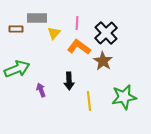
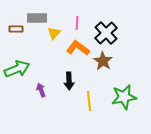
orange L-shape: moved 1 px left, 1 px down
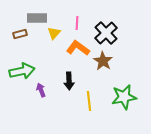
brown rectangle: moved 4 px right, 5 px down; rotated 16 degrees counterclockwise
green arrow: moved 5 px right, 2 px down; rotated 10 degrees clockwise
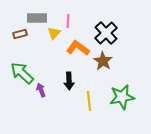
pink line: moved 9 px left, 2 px up
green arrow: moved 2 px down; rotated 125 degrees counterclockwise
green star: moved 2 px left
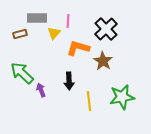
black cross: moved 4 px up
orange L-shape: rotated 20 degrees counterclockwise
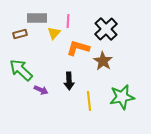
green arrow: moved 1 px left, 3 px up
purple arrow: rotated 136 degrees clockwise
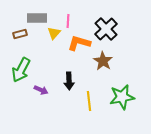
orange L-shape: moved 1 px right, 5 px up
green arrow: rotated 105 degrees counterclockwise
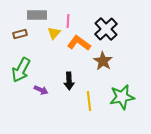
gray rectangle: moved 3 px up
orange L-shape: rotated 20 degrees clockwise
